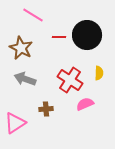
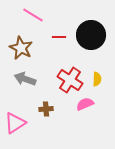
black circle: moved 4 px right
yellow semicircle: moved 2 px left, 6 px down
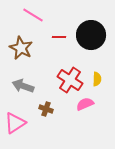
gray arrow: moved 2 px left, 7 px down
brown cross: rotated 24 degrees clockwise
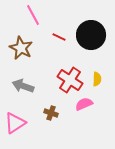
pink line: rotated 30 degrees clockwise
red line: rotated 24 degrees clockwise
pink semicircle: moved 1 px left
brown cross: moved 5 px right, 4 px down
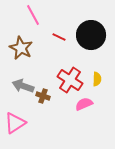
brown cross: moved 8 px left, 17 px up
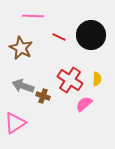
pink line: moved 1 px down; rotated 60 degrees counterclockwise
pink semicircle: rotated 18 degrees counterclockwise
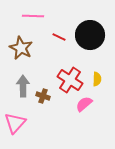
black circle: moved 1 px left
gray arrow: rotated 70 degrees clockwise
pink triangle: rotated 15 degrees counterclockwise
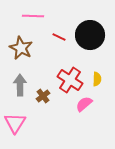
gray arrow: moved 3 px left, 1 px up
brown cross: rotated 32 degrees clockwise
pink triangle: rotated 10 degrees counterclockwise
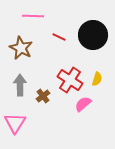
black circle: moved 3 px right
yellow semicircle: rotated 16 degrees clockwise
pink semicircle: moved 1 px left
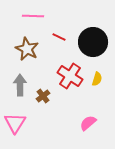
black circle: moved 7 px down
brown star: moved 6 px right, 1 px down
red cross: moved 4 px up
pink semicircle: moved 5 px right, 19 px down
